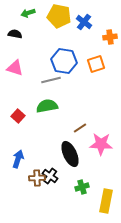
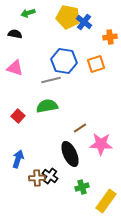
yellow pentagon: moved 9 px right, 1 px down
yellow rectangle: rotated 25 degrees clockwise
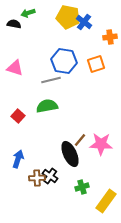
black semicircle: moved 1 px left, 10 px up
brown line: moved 12 px down; rotated 16 degrees counterclockwise
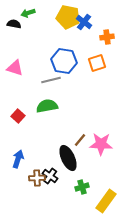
orange cross: moved 3 px left
orange square: moved 1 px right, 1 px up
black ellipse: moved 2 px left, 4 px down
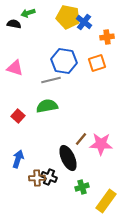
brown line: moved 1 px right, 1 px up
black cross: moved 1 px left, 1 px down; rotated 14 degrees counterclockwise
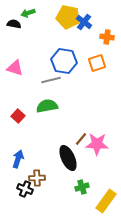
orange cross: rotated 16 degrees clockwise
pink star: moved 4 px left
black cross: moved 24 px left, 12 px down
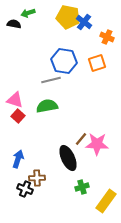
orange cross: rotated 16 degrees clockwise
pink triangle: moved 32 px down
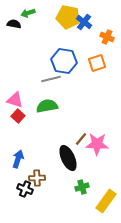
gray line: moved 1 px up
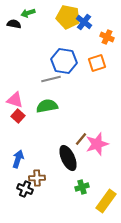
pink star: rotated 20 degrees counterclockwise
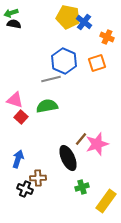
green arrow: moved 17 px left
blue hexagon: rotated 15 degrees clockwise
red square: moved 3 px right, 1 px down
brown cross: moved 1 px right
